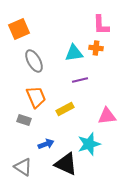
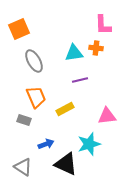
pink L-shape: moved 2 px right
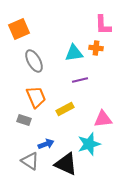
pink triangle: moved 4 px left, 3 px down
gray triangle: moved 7 px right, 6 px up
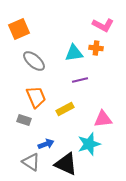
pink L-shape: rotated 60 degrees counterclockwise
gray ellipse: rotated 20 degrees counterclockwise
gray triangle: moved 1 px right, 1 px down
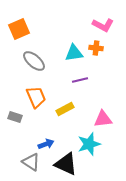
gray rectangle: moved 9 px left, 3 px up
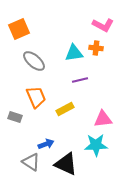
cyan star: moved 7 px right, 1 px down; rotated 15 degrees clockwise
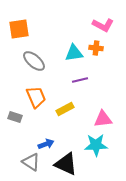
orange square: rotated 15 degrees clockwise
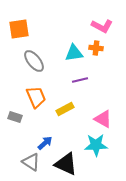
pink L-shape: moved 1 px left, 1 px down
gray ellipse: rotated 10 degrees clockwise
pink triangle: rotated 36 degrees clockwise
blue arrow: moved 1 px left, 1 px up; rotated 21 degrees counterclockwise
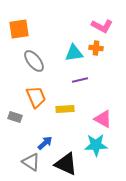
yellow rectangle: rotated 24 degrees clockwise
